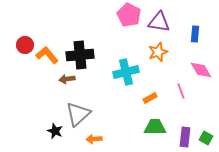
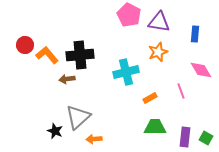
gray triangle: moved 3 px down
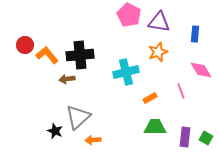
orange arrow: moved 1 px left, 1 px down
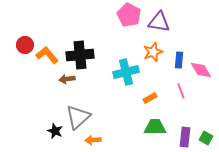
blue rectangle: moved 16 px left, 26 px down
orange star: moved 5 px left
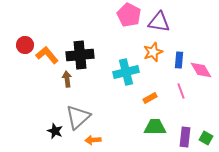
brown arrow: rotated 91 degrees clockwise
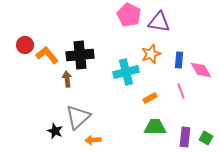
orange star: moved 2 px left, 2 px down
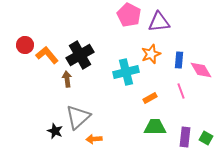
purple triangle: rotated 15 degrees counterclockwise
black cross: rotated 24 degrees counterclockwise
orange arrow: moved 1 px right, 1 px up
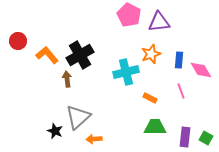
red circle: moved 7 px left, 4 px up
orange rectangle: rotated 56 degrees clockwise
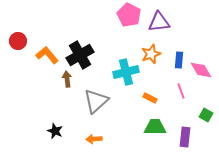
gray triangle: moved 18 px right, 16 px up
green square: moved 23 px up
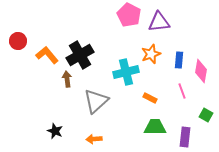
pink diamond: moved 1 px down; rotated 40 degrees clockwise
pink line: moved 1 px right
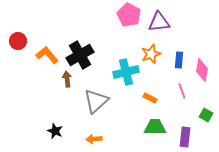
pink diamond: moved 1 px right, 1 px up
